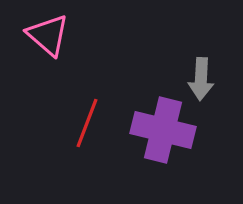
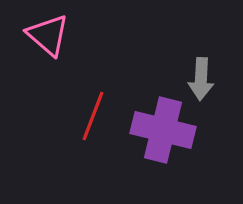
red line: moved 6 px right, 7 px up
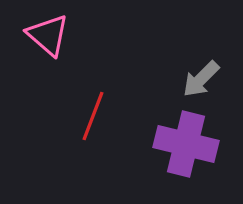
gray arrow: rotated 42 degrees clockwise
purple cross: moved 23 px right, 14 px down
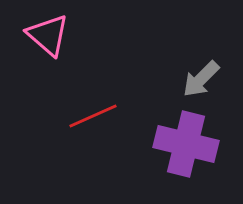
red line: rotated 45 degrees clockwise
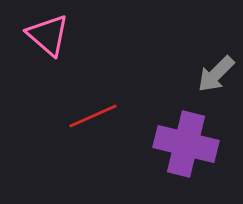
gray arrow: moved 15 px right, 5 px up
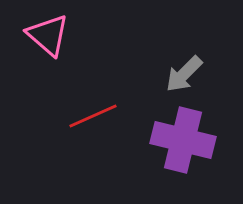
gray arrow: moved 32 px left
purple cross: moved 3 px left, 4 px up
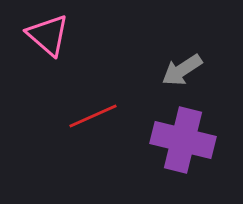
gray arrow: moved 2 px left, 4 px up; rotated 12 degrees clockwise
